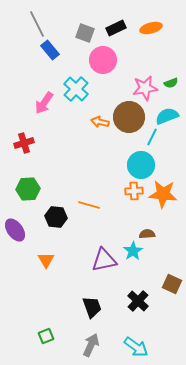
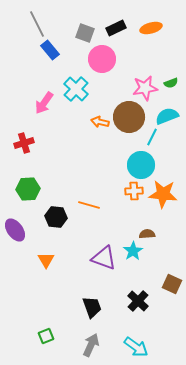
pink circle: moved 1 px left, 1 px up
purple triangle: moved 2 px up; rotated 32 degrees clockwise
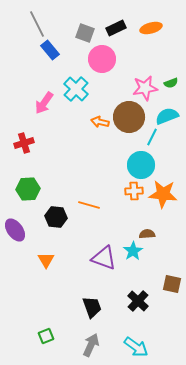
brown square: rotated 12 degrees counterclockwise
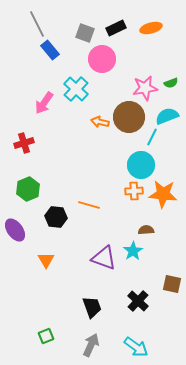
green hexagon: rotated 20 degrees counterclockwise
brown semicircle: moved 1 px left, 4 px up
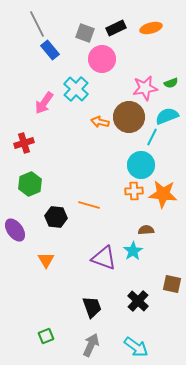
green hexagon: moved 2 px right, 5 px up
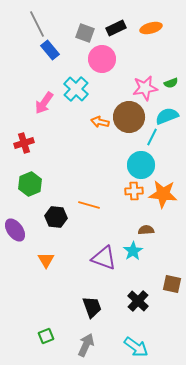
gray arrow: moved 5 px left
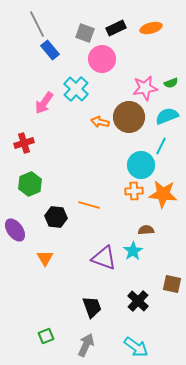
cyan line: moved 9 px right, 9 px down
orange triangle: moved 1 px left, 2 px up
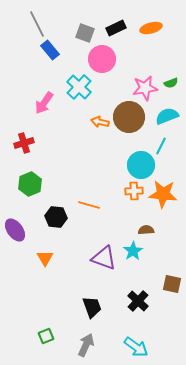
cyan cross: moved 3 px right, 2 px up
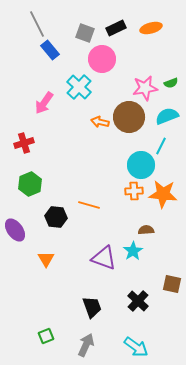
orange triangle: moved 1 px right, 1 px down
